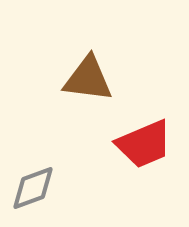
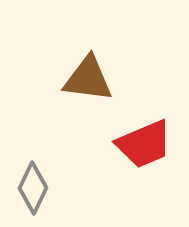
gray diamond: rotated 45 degrees counterclockwise
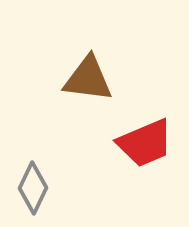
red trapezoid: moved 1 px right, 1 px up
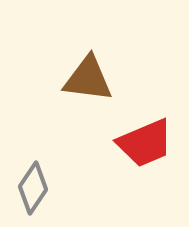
gray diamond: rotated 9 degrees clockwise
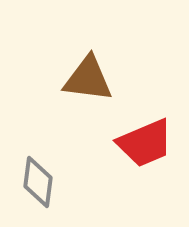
gray diamond: moved 5 px right, 6 px up; rotated 27 degrees counterclockwise
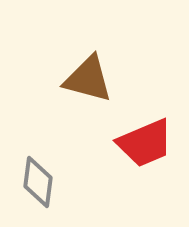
brown triangle: rotated 8 degrees clockwise
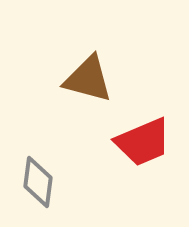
red trapezoid: moved 2 px left, 1 px up
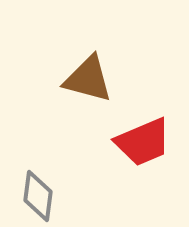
gray diamond: moved 14 px down
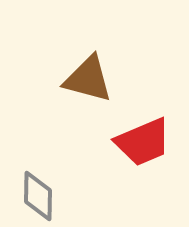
gray diamond: rotated 6 degrees counterclockwise
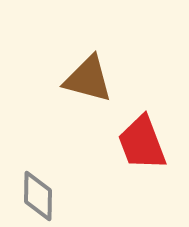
red trapezoid: moved 1 px left, 1 px down; rotated 92 degrees clockwise
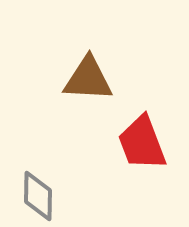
brown triangle: rotated 12 degrees counterclockwise
